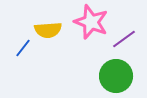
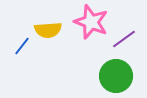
blue line: moved 1 px left, 2 px up
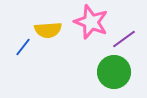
blue line: moved 1 px right, 1 px down
green circle: moved 2 px left, 4 px up
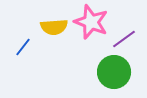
yellow semicircle: moved 6 px right, 3 px up
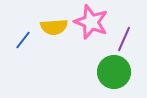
purple line: rotated 30 degrees counterclockwise
blue line: moved 7 px up
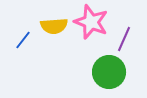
yellow semicircle: moved 1 px up
green circle: moved 5 px left
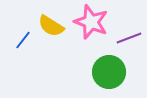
yellow semicircle: moved 3 px left; rotated 36 degrees clockwise
purple line: moved 5 px right, 1 px up; rotated 45 degrees clockwise
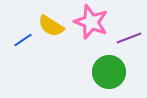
blue line: rotated 18 degrees clockwise
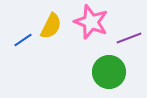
yellow semicircle: rotated 96 degrees counterclockwise
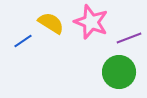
yellow semicircle: moved 3 px up; rotated 84 degrees counterclockwise
blue line: moved 1 px down
green circle: moved 10 px right
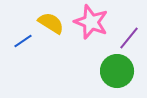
purple line: rotated 30 degrees counterclockwise
green circle: moved 2 px left, 1 px up
